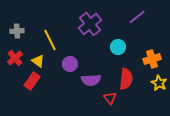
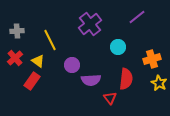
purple circle: moved 2 px right, 1 px down
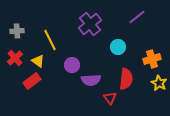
red rectangle: rotated 18 degrees clockwise
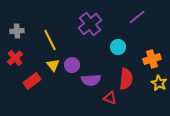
yellow triangle: moved 15 px right, 4 px down; rotated 16 degrees clockwise
red triangle: rotated 32 degrees counterclockwise
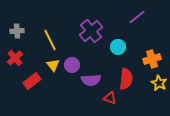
purple cross: moved 1 px right, 7 px down
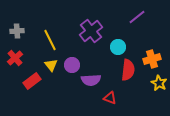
yellow triangle: moved 2 px left
red semicircle: moved 2 px right, 9 px up
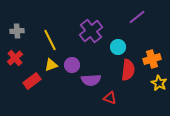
yellow triangle: rotated 48 degrees clockwise
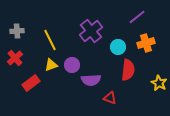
orange cross: moved 6 px left, 16 px up
red rectangle: moved 1 px left, 2 px down
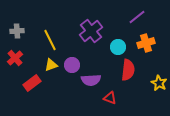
red rectangle: moved 1 px right
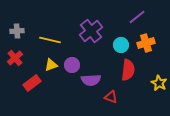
yellow line: rotated 50 degrees counterclockwise
cyan circle: moved 3 px right, 2 px up
red triangle: moved 1 px right, 1 px up
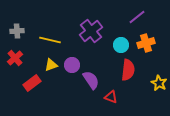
purple semicircle: rotated 120 degrees counterclockwise
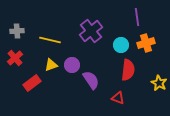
purple line: rotated 60 degrees counterclockwise
red triangle: moved 7 px right, 1 px down
